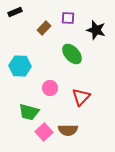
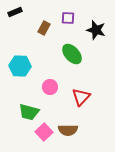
brown rectangle: rotated 16 degrees counterclockwise
pink circle: moved 1 px up
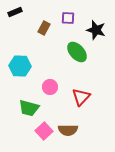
green ellipse: moved 5 px right, 2 px up
green trapezoid: moved 4 px up
pink square: moved 1 px up
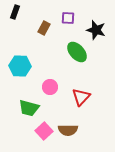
black rectangle: rotated 48 degrees counterclockwise
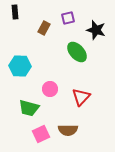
black rectangle: rotated 24 degrees counterclockwise
purple square: rotated 16 degrees counterclockwise
pink circle: moved 2 px down
pink square: moved 3 px left, 3 px down; rotated 18 degrees clockwise
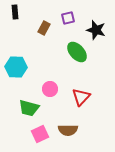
cyan hexagon: moved 4 px left, 1 px down
pink square: moved 1 px left
